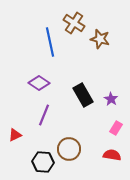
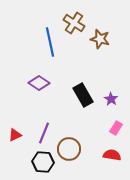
purple line: moved 18 px down
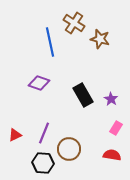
purple diamond: rotated 15 degrees counterclockwise
black hexagon: moved 1 px down
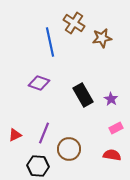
brown star: moved 2 px right, 1 px up; rotated 24 degrees counterclockwise
pink rectangle: rotated 32 degrees clockwise
black hexagon: moved 5 px left, 3 px down
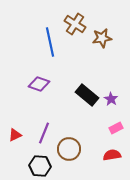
brown cross: moved 1 px right, 1 px down
purple diamond: moved 1 px down
black rectangle: moved 4 px right; rotated 20 degrees counterclockwise
red semicircle: rotated 18 degrees counterclockwise
black hexagon: moved 2 px right
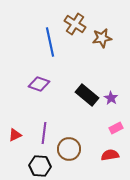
purple star: moved 1 px up
purple line: rotated 15 degrees counterclockwise
red semicircle: moved 2 px left
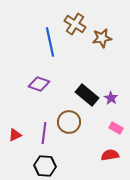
pink rectangle: rotated 56 degrees clockwise
brown circle: moved 27 px up
black hexagon: moved 5 px right
